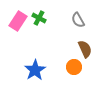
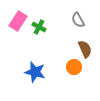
green cross: moved 9 px down
blue star: moved 2 px down; rotated 25 degrees counterclockwise
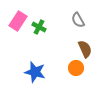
orange circle: moved 2 px right, 1 px down
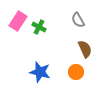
orange circle: moved 4 px down
blue star: moved 5 px right
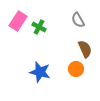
orange circle: moved 3 px up
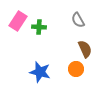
green cross: rotated 24 degrees counterclockwise
